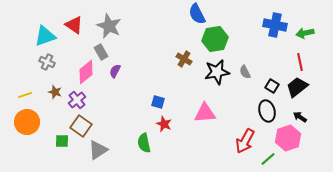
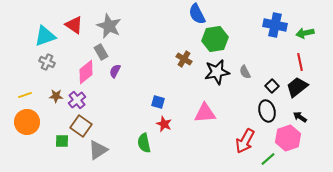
black square: rotated 16 degrees clockwise
brown star: moved 1 px right, 4 px down; rotated 16 degrees counterclockwise
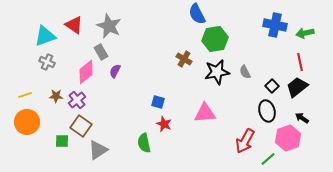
black arrow: moved 2 px right, 1 px down
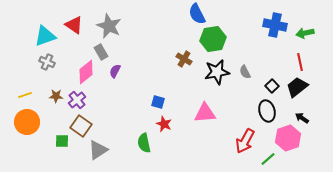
green hexagon: moved 2 px left
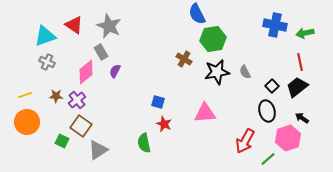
green square: rotated 24 degrees clockwise
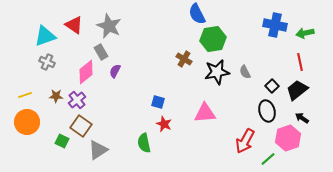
black trapezoid: moved 3 px down
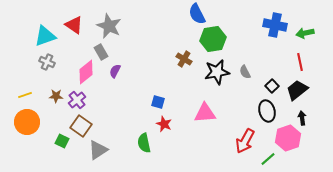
black arrow: rotated 48 degrees clockwise
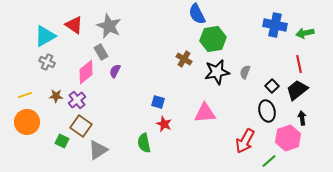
cyan triangle: rotated 10 degrees counterclockwise
red line: moved 1 px left, 2 px down
gray semicircle: rotated 48 degrees clockwise
green line: moved 1 px right, 2 px down
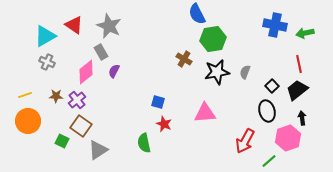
purple semicircle: moved 1 px left
orange circle: moved 1 px right, 1 px up
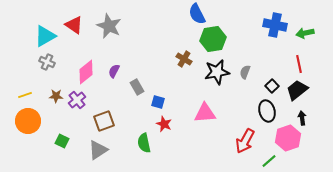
gray rectangle: moved 36 px right, 35 px down
brown square: moved 23 px right, 5 px up; rotated 35 degrees clockwise
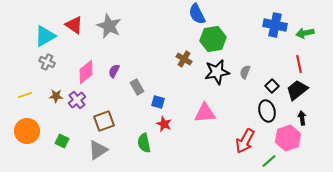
orange circle: moved 1 px left, 10 px down
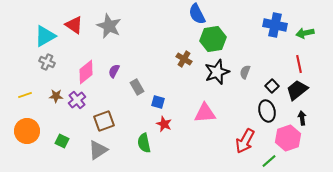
black star: rotated 10 degrees counterclockwise
